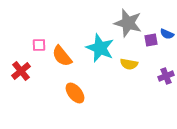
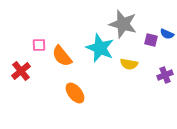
gray star: moved 5 px left, 1 px down
purple square: rotated 24 degrees clockwise
purple cross: moved 1 px left, 1 px up
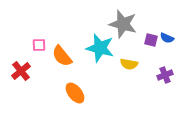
blue semicircle: moved 4 px down
cyan star: rotated 8 degrees counterclockwise
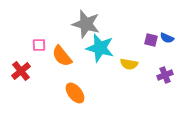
gray star: moved 37 px left
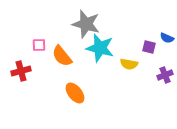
purple square: moved 2 px left, 7 px down
red cross: rotated 24 degrees clockwise
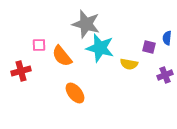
blue semicircle: rotated 72 degrees clockwise
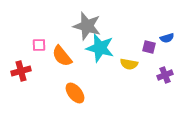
gray star: moved 1 px right, 2 px down
blue semicircle: rotated 112 degrees counterclockwise
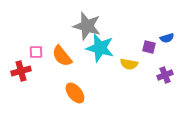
pink square: moved 3 px left, 7 px down
